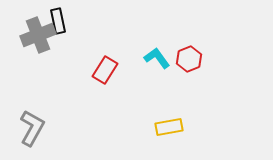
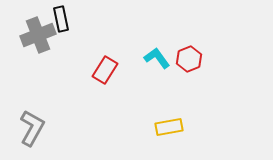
black rectangle: moved 3 px right, 2 px up
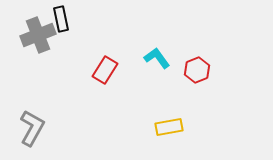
red hexagon: moved 8 px right, 11 px down
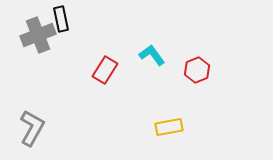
cyan L-shape: moved 5 px left, 3 px up
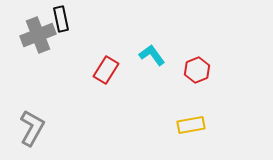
red rectangle: moved 1 px right
yellow rectangle: moved 22 px right, 2 px up
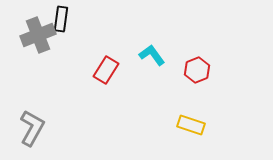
black rectangle: rotated 20 degrees clockwise
yellow rectangle: rotated 28 degrees clockwise
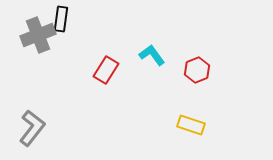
gray L-shape: rotated 9 degrees clockwise
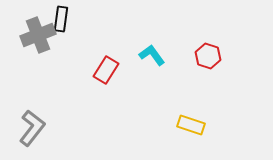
red hexagon: moved 11 px right, 14 px up; rotated 20 degrees counterclockwise
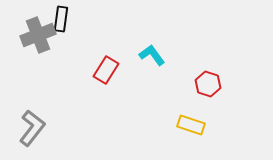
red hexagon: moved 28 px down
